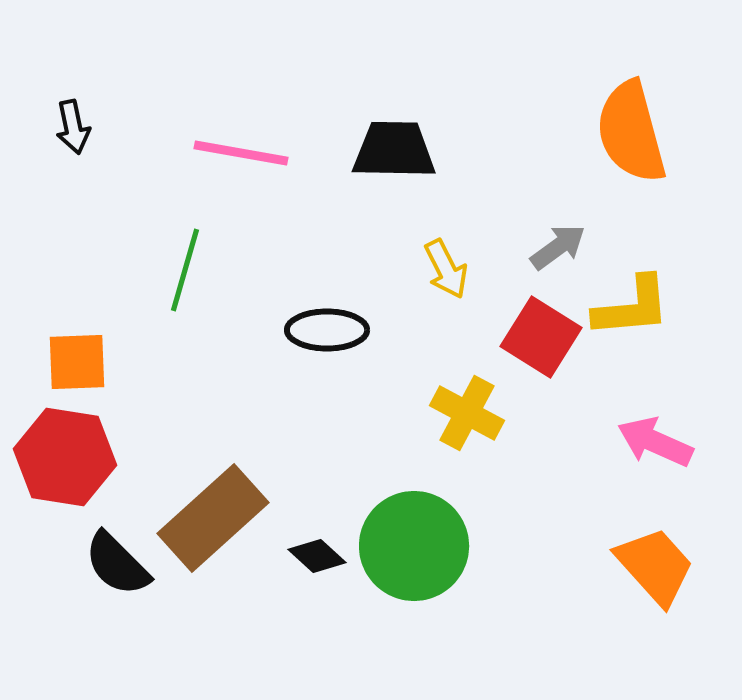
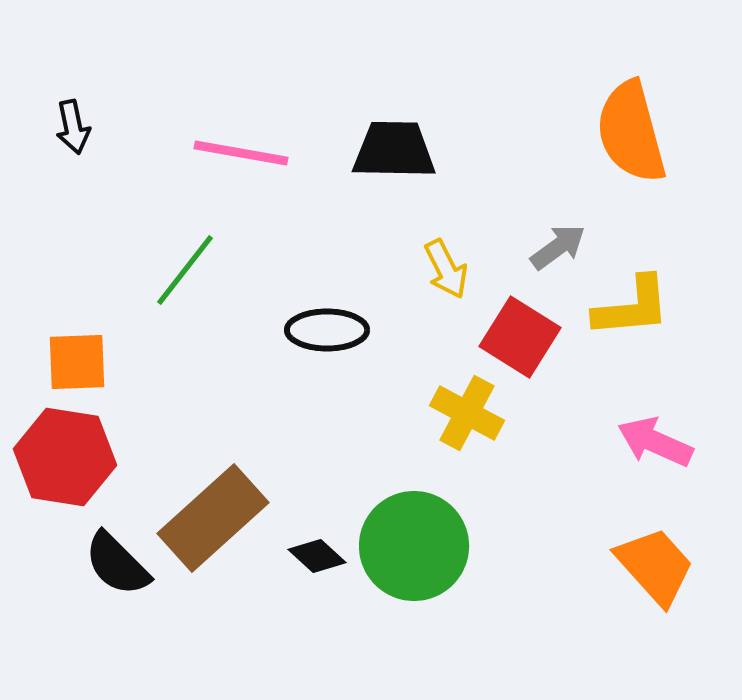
green line: rotated 22 degrees clockwise
red square: moved 21 px left
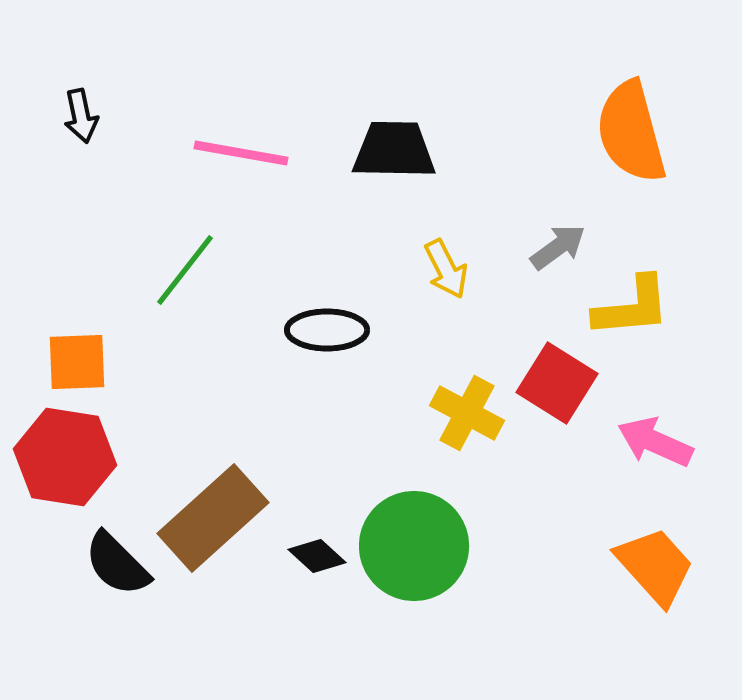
black arrow: moved 8 px right, 11 px up
red square: moved 37 px right, 46 px down
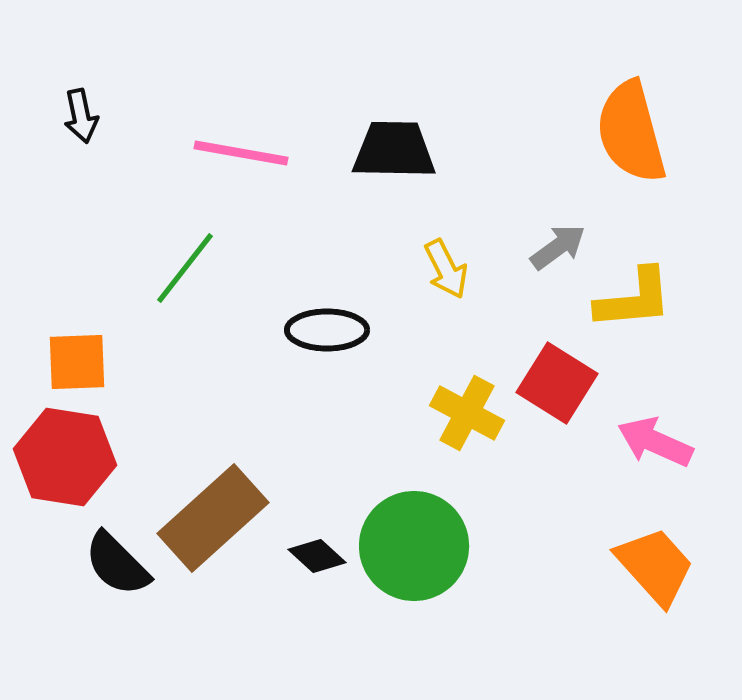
green line: moved 2 px up
yellow L-shape: moved 2 px right, 8 px up
